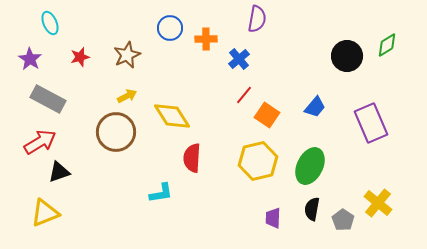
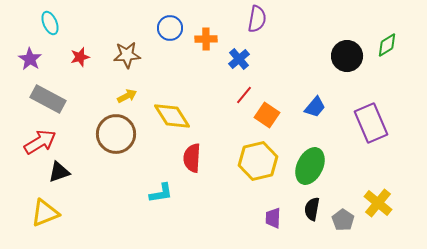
brown star: rotated 20 degrees clockwise
brown circle: moved 2 px down
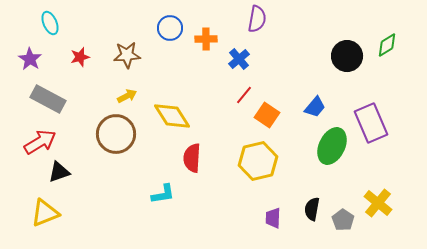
green ellipse: moved 22 px right, 20 px up
cyan L-shape: moved 2 px right, 1 px down
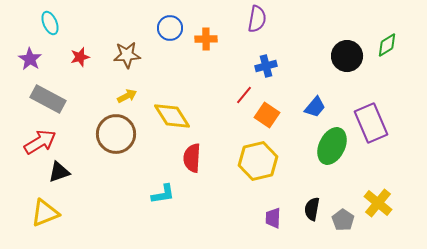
blue cross: moved 27 px right, 7 px down; rotated 25 degrees clockwise
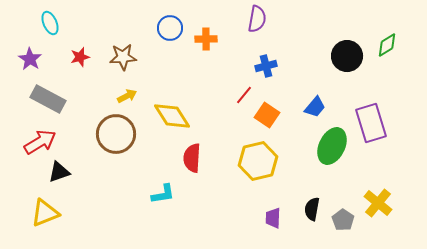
brown star: moved 4 px left, 2 px down
purple rectangle: rotated 6 degrees clockwise
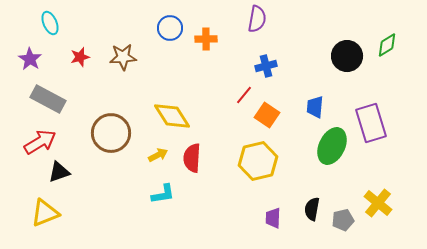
yellow arrow: moved 31 px right, 59 px down
blue trapezoid: rotated 145 degrees clockwise
brown circle: moved 5 px left, 1 px up
gray pentagon: rotated 25 degrees clockwise
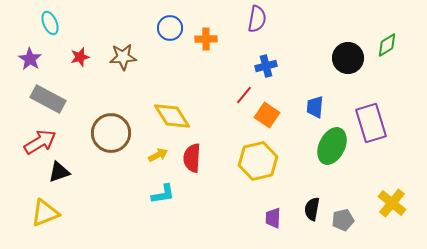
black circle: moved 1 px right, 2 px down
yellow cross: moved 14 px right
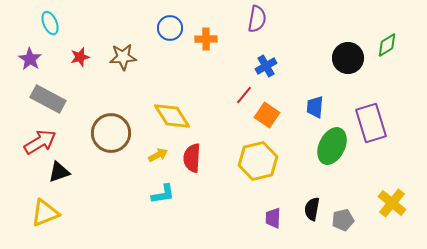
blue cross: rotated 15 degrees counterclockwise
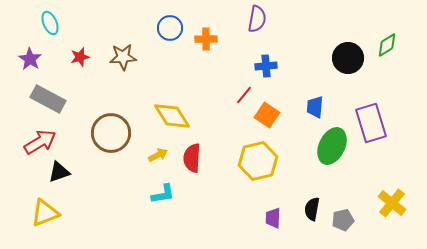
blue cross: rotated 25 degrees clockwise
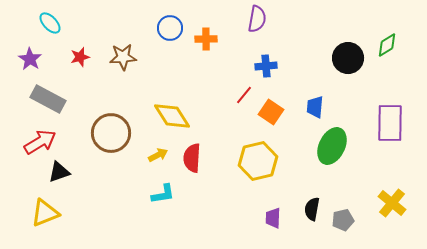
cyan ellipse: rotated 20 degrees counterclockwise
orange square: moved 4 px right, 3 px up
purple rectangle: moved 19 px right; rotated 18 degrees clockwise
